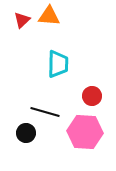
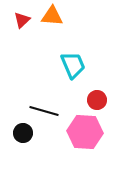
orange triangle: moved 3 px right
cyan trapezoid: moved 15 px right, 1 px down; rotated 24 degrees counterclockwise
red circle: moved 5 px right, 4 px down
black line: moved 1 px left, 1 px up
black circle: moved 3 px left
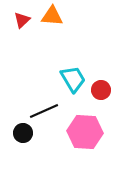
cyan trapezoid: moved 14 px down; rotated 8 degrees counterclockwise
red circle: moved 4 px right, 10 px up
black line: rotated 40 degrees counterclockwise
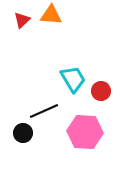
orange triangle: moved 1 px left, 1 px up
red circle: moved 1 px down
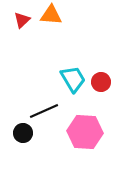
red circle: moved 9 px up
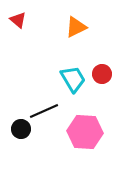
orange triangle: moved 25 px right, 12 px down; rotated 30 degrees counterclockwise
red triangle: moved 4 px left; rotated 36 degrees counterclockwise
red circle: moved 1 px right, 8 px up
black circle: moved 2 px left, 4 px up
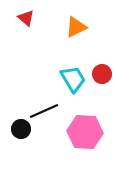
red triangle: moved 8 px right, 2 px up
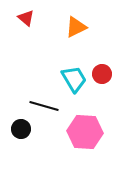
cyan trapezoid: moved 1 px right
black line: moved 5 px up; rotated 40 degrees clockwise
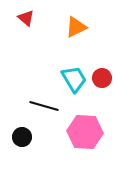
red circle: moved 4 px down
black circle: moved 1 px right, 8 px down
